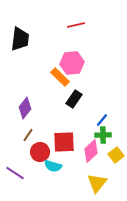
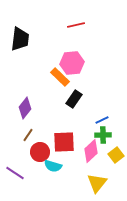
blue line: rotated 24 degrees clockwise
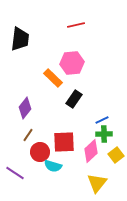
orange rectangle: moved 7 px left, 1 px down
green cross: moved 1 px right, 1 px up
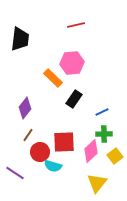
blue line: moved 8 px up
yellow square: moved 1 px left, 1 px down
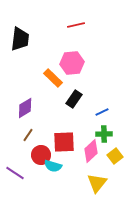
purple diamond: rotated 20 degrees clockwise
red circle: moved 1 px right, 3 px down
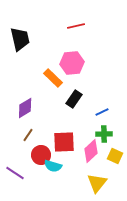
red line: moved 1 px down
black trapezoid: rotated 20 degrees counterclockwise
yellow square: rotated 28 degrees counterclockwise
